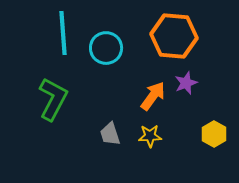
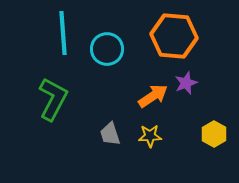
cyan circle: moved 1 px right, 1 px down
orange arrow: rotated 20 degrees clockwise
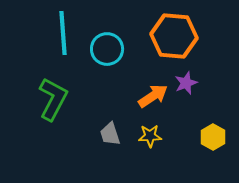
yellow hexagon: moved 1 px left, 3 px down
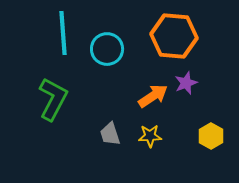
yellow hexagon: moved 2 px left, 1 px up
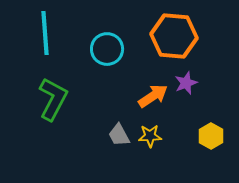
cyan line: moved 18 px left
gray trapezoid: moved 9 px right, 1 px down; rotated 10 degrees counterclockwise
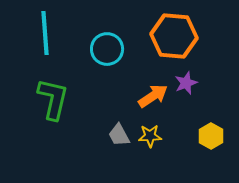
green L-shape: rotated 15 degrees counterclockwise
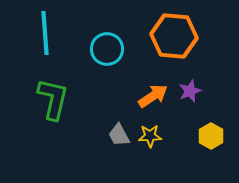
purple star: moved 4 px right, 8 px down
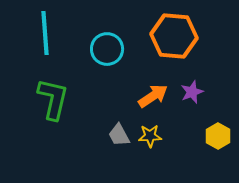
purple star: moved 2 px right, 1 px down
yellow hexagon: moved 7 px right
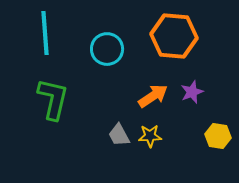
yellow hexagon: rotated 20 degrees counterclockwise
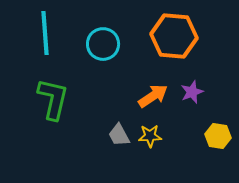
cyan circle: moved 4 px left, 5 px up
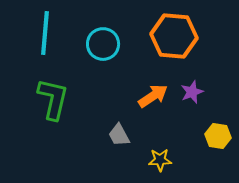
cyan line: rotated 9 degrees clockwise
yellow star: moved 10 px right, 24 px down
